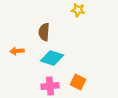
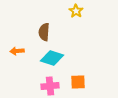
yellow star: moved 2 px left, 1 px down; rotated 24 degrees clockwise
orange square: rotated 28 degrees counterclockwise
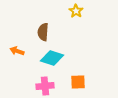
brown semicircle: moved 1 px left
orange arrow: rotated 24 degrees clockwise
pink cross: moved 5 px left
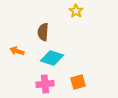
orange square: rotated 14 degrees counterclockwise
pink cross: moved 2 px up
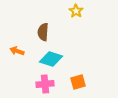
cyan diamond: moved 1 px left, 1 px down
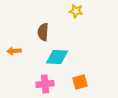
yellow star: rotated 24 degrees counterclockwise
orange arrow: moved 3 px left; rotated 24 degrees counterclockwise
cyan diamond: moved 6 px right, 2 px up; rotated 15 degrees counterclockwise
orange square: moved 2 px right
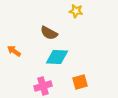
brown semicircle: moved 6 px right, 1 px down; rotated 66 degrees counterclockwise
orange arrow: rotated 40 degrees clockwise
pink cross: moved 2 px left, 2 px down; rotated 12 degrees counterclockwise
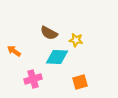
yellow star: moved 29 px down
pink cross: moved 10 px left, 7 px up
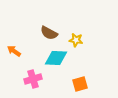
cyan diamond: moved 1 px left, 1 px down
orange square: moved 2 px down
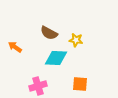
orange arrow: moved 1 px right, 4 px up
pink cross: moved 5 px right, 7 px down
orange square: rotated 21 degrees clockwise
